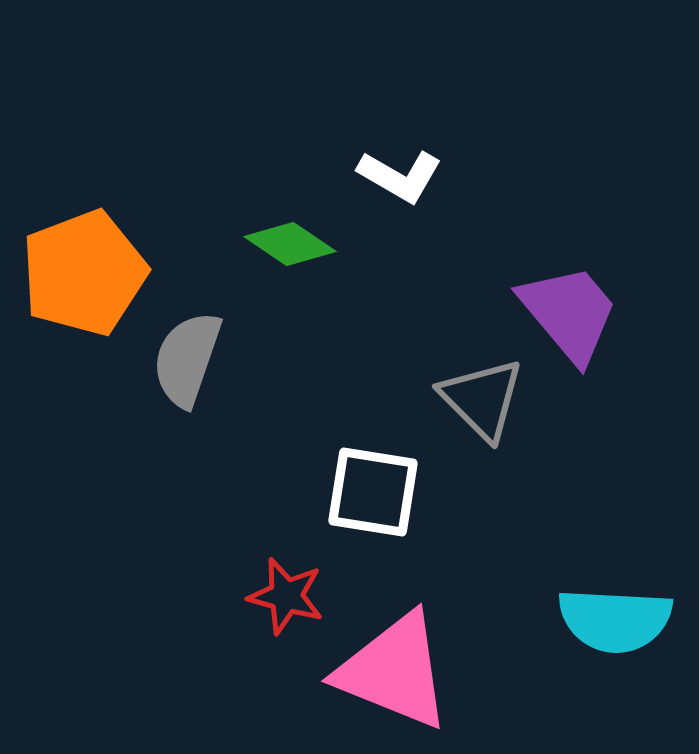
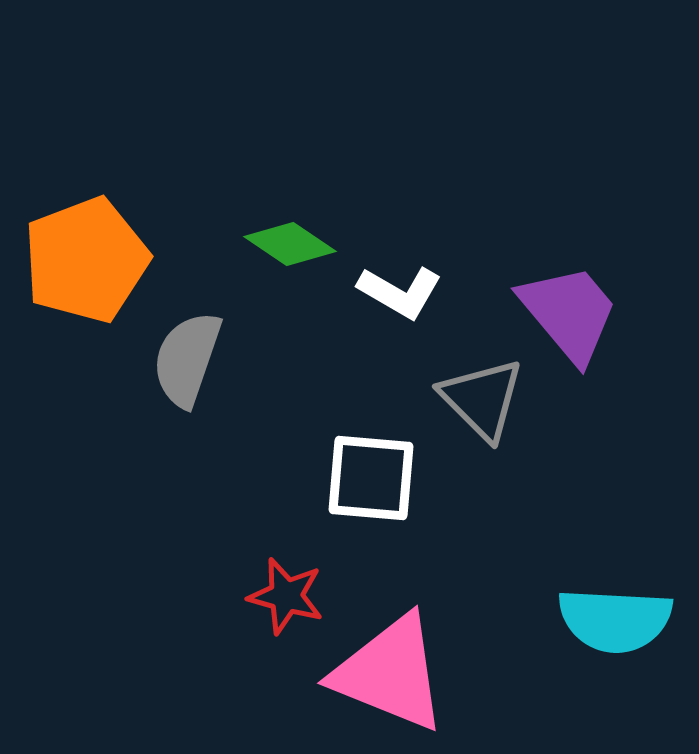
white L-shape: moved 116 px down
orange pentagon: moved 2 px right, 13 px up
white square: moved 2 px left, 14 px up; rotated 4 degrees counterclockwise
pink triangle: moved 4 px left, 2 px down
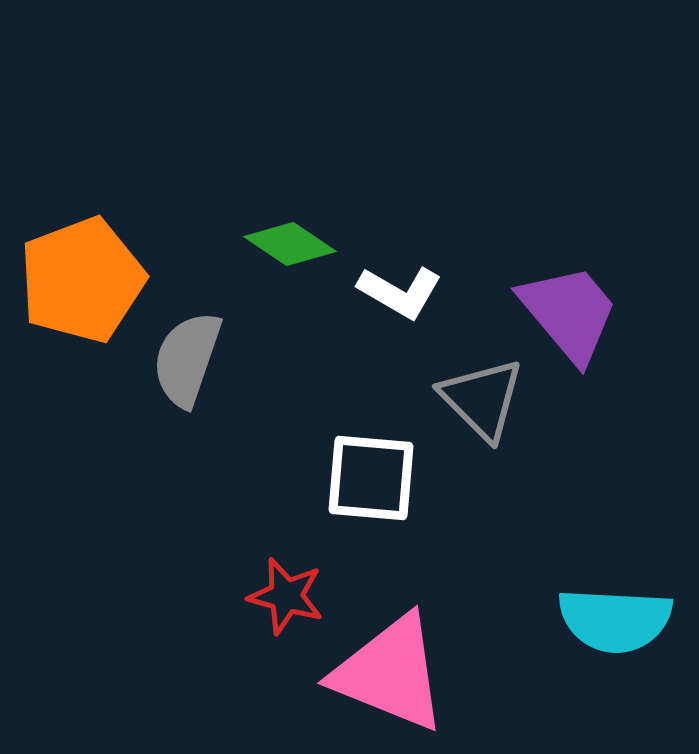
orange pentagon: moved 4 px left, 20 px down
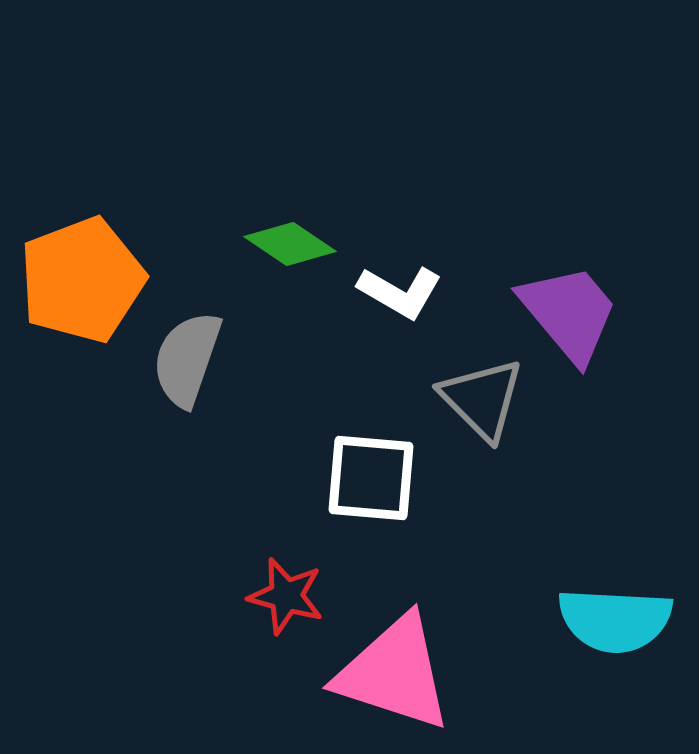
pink triangle: moved 4 px right; rotated 4 degrees counterclockwise
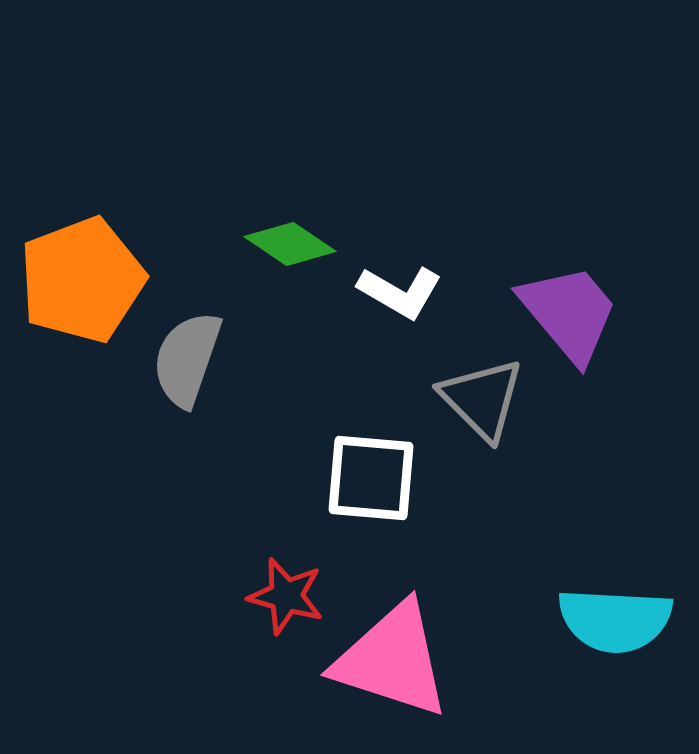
pink triangle: moved 2 px left, 13 px up
